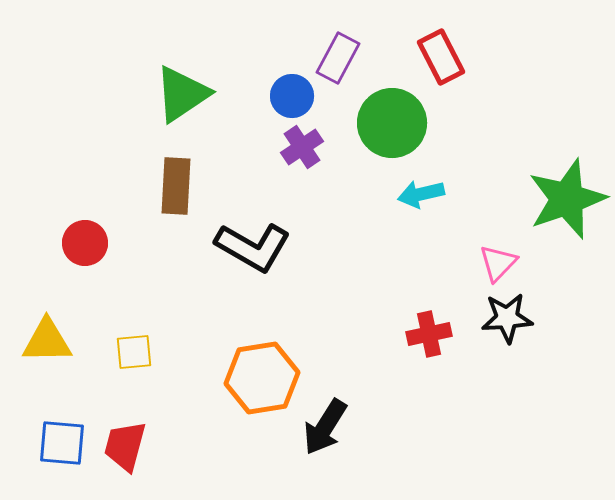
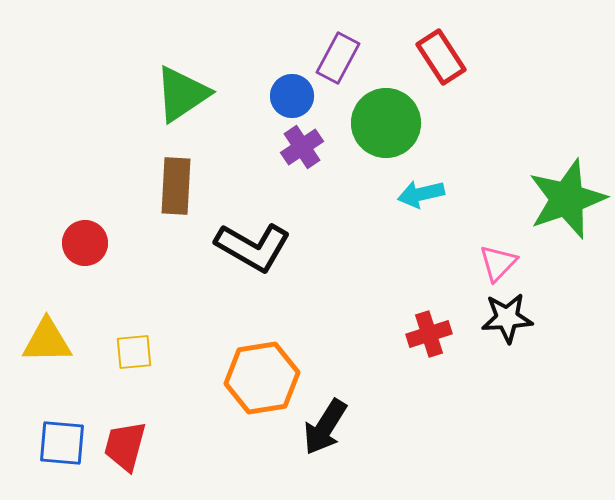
red rectangle: rotated 6 degrees counterclockwise
green circle: moved 6 px left
red cross: rotated 6 degrees counterclockwise
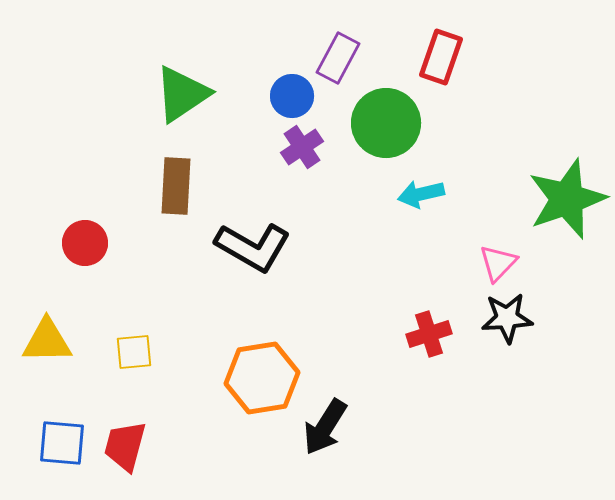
red rectangle: rotated 52 degrees clockwise
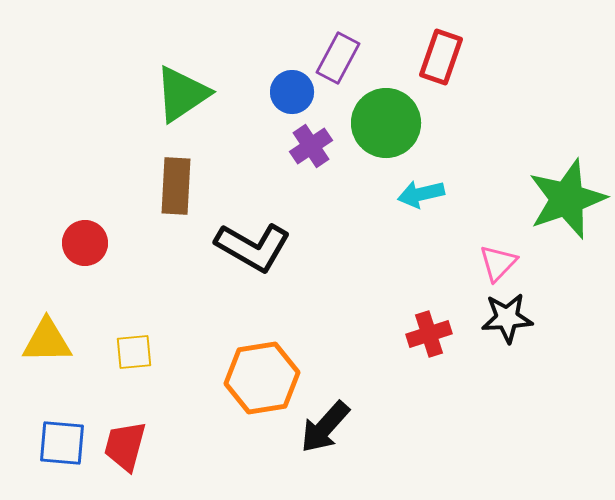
blue circle: moved 4 px up
purple cross: moved 9 px right, 1 px up
black arrow: rotated 10 degrees clockwise
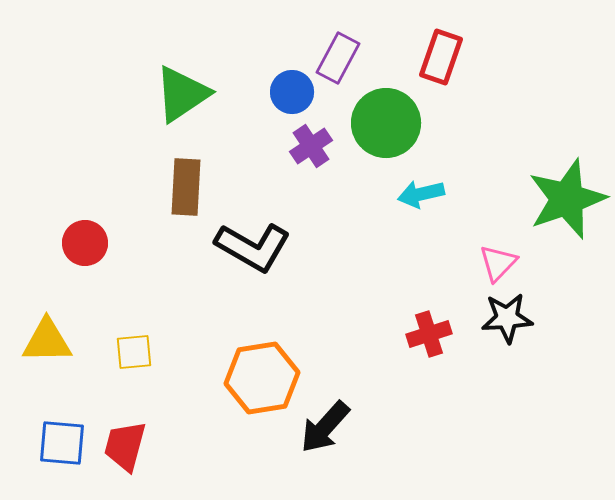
brown rectangle: moved 10 px right, 1 px down
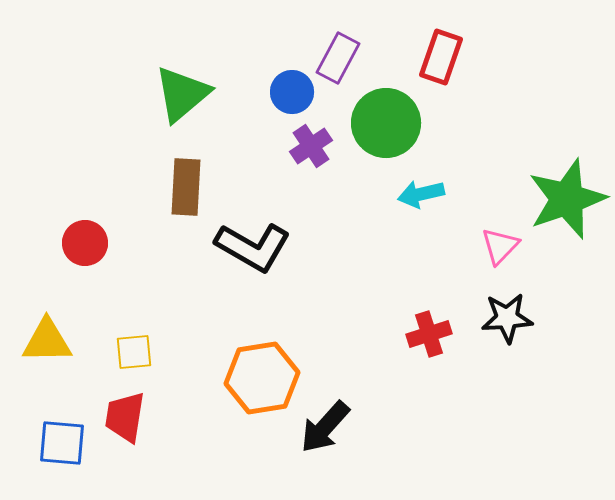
green triangle: rotated 6 degrees counterclockwise
pink triangle: moved 2 px right, 17 px up
red trapezoid: moved 29 px up; rotated 6 degrees counterclockwise
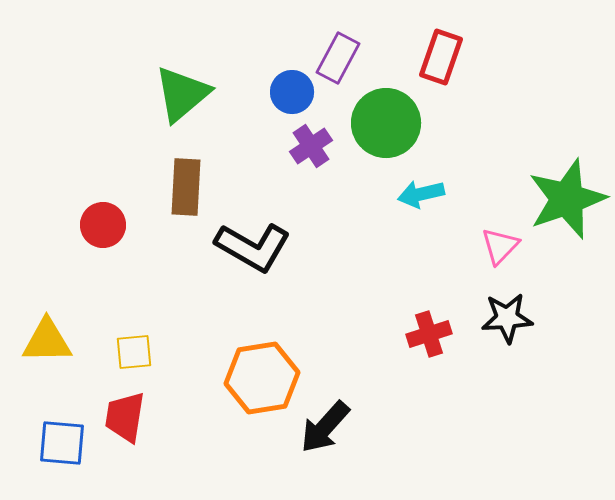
red circle: moved 18 px right, 18 px up
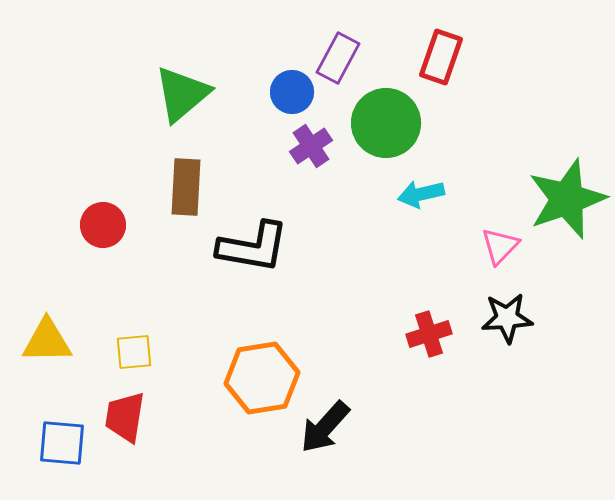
black L-shape: rotated 20 degrees counterclockwise
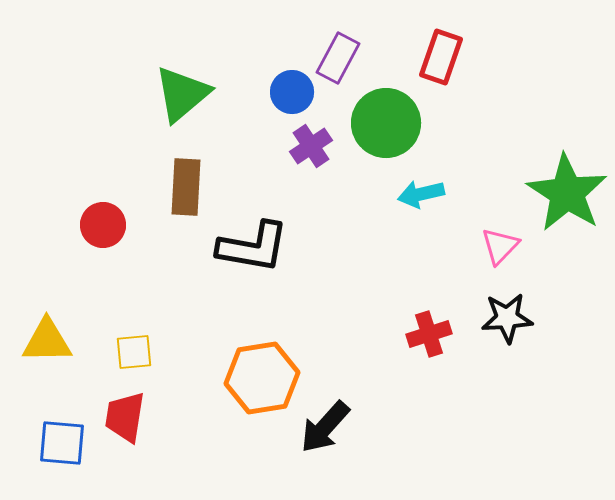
green star: moved 6 px up; rotated 20 degrees counterclockwise
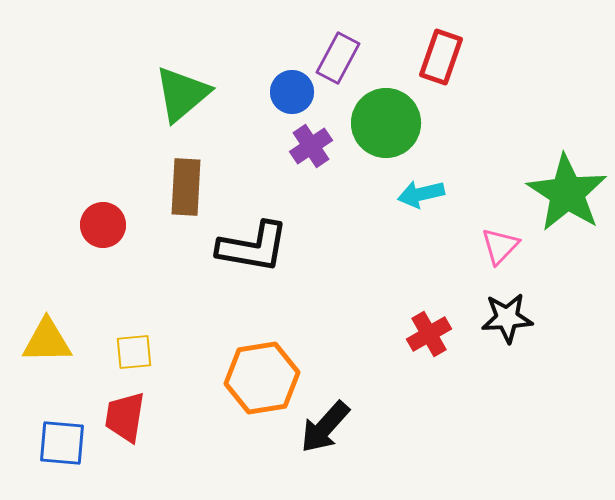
red cross: rotated 12 degrees counterclockwise
